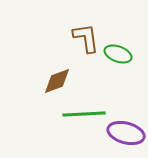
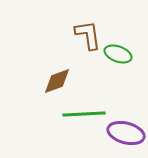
brown L-shape: moved 2 px right, 3 px up
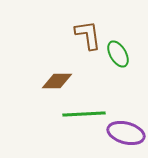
green ellipse: rotated 40 degrees clockwise
brown diamond: rotated 20 degrees clockwise
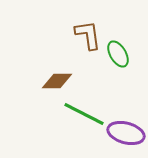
green line: rotated 30 degrees clockwise
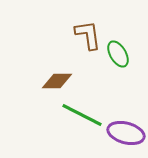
green line: moved 2 px left, 1 px down
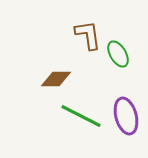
brown diamond: moved 1 px left, 2 px up
green line: moved 1 px left, 1 px down
purple ellipse: moved 17 px up; rotated 60 degrees clockwise
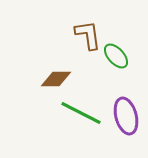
green ellipse: moved 2 px left, 2 px down; rotated 12 degrees counterclockwise
green line: moved 3 px up
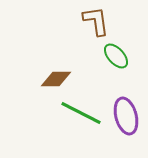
brown L-shape: moved 8 px right, 14 px up
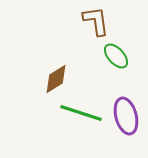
brown diamond: rotated 32 degrees counterclockwise
green line: rotated 9 degrees counterclockwise
